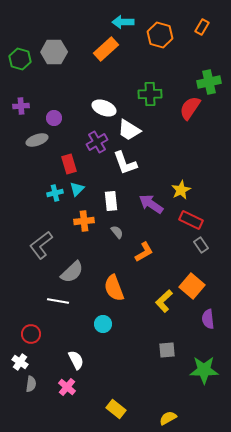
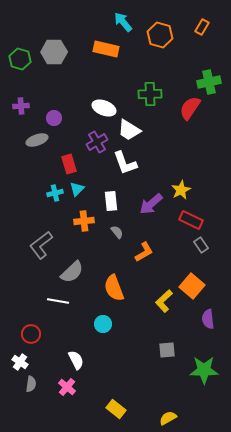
cyan arrow at (123, 22): rotated 50 degrees clockwise
orange rectangle at (106, 49): rotated 55 degrees clockwise
purple arrow at (151, 204): rotated 75 degrees counterclockwise
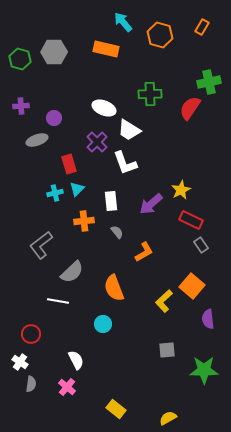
purple cross at (97, 142): rotated 15 degrees counterclockwise
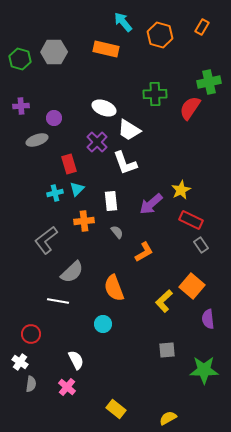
green cross at (150, 94): moved 5 px right
gray L-shape at (41, 245): moved 5 px right, 5 px up
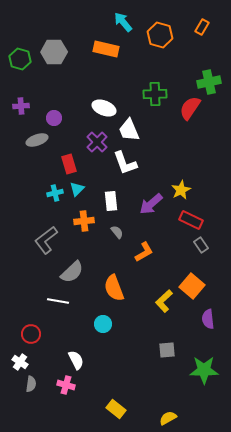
white trapezoid at (129, 130): rotated 35 degrees clockwise
pink cross at (67, 387): moved 1 px left, 2 px up; rotated 24 degrees counterclockwise
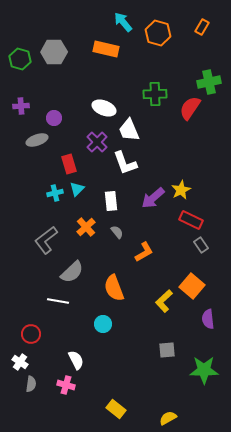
orange hexagon at (160, 35): moved 2 px left, 2 px up
purple arrow at (151, 204): moved 2 px right, 6 px up
orange cross at (84, 221): moved 2 px right, 6 px down; rotated 36 degrees counterclockwise
